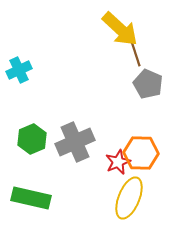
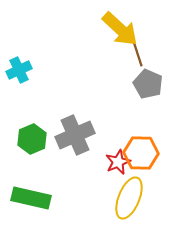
brown line: moved 2 px right
gray cross: moved 7 px up
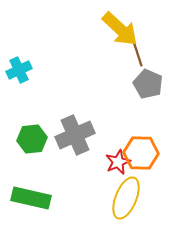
green hexagon: rotated 16 degrees clockwise
yellow ellipse: moved 3 px left
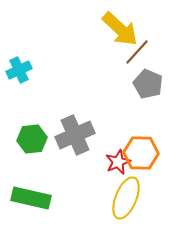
brown line: rotated 60 degrees clockwise
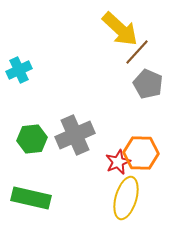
yellow ellipse: rotated 6 degrees counterclockwise
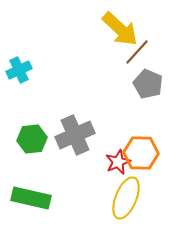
yellow ellipse: rotated 6 degrees clockwise
